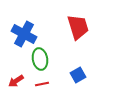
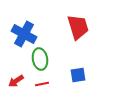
blue square: rotated 21 degrees clockwise
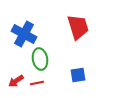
red line: moved 5 px left, 1 px up
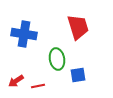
blue cross: rotated 20 degrees counterclockwise
green ellipse: moved 17 px right
red line: moved 1 px right, 3 px down
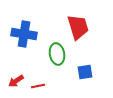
green ellipse: moved 5 px up
blue square: moved 7 px right, 3 px up
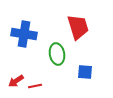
blue square: rotated 14 degrees clockwise
red line: moved 3 px left
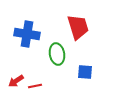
blue cross: moved 3 px right
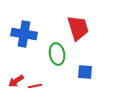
red trapezoid: moved 1 px down
blue cross: moved 3 px left
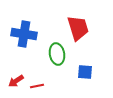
red line: moved 2 px right
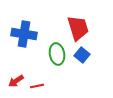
blue square: moved 3 px left, 17 px up; rotated 35 degrees clockwise
